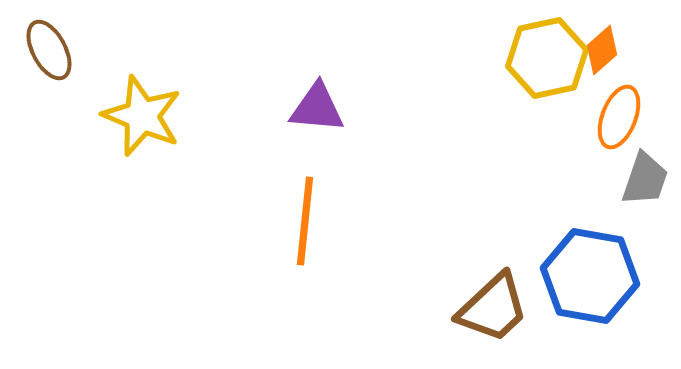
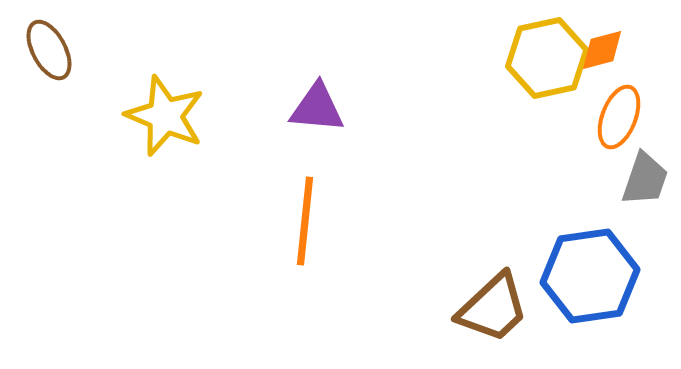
orange diamond: rotated 27 degrees clockwise
yellow star: moved 23 px right
blue hexagon: rotated 18 degrees counterclockwise
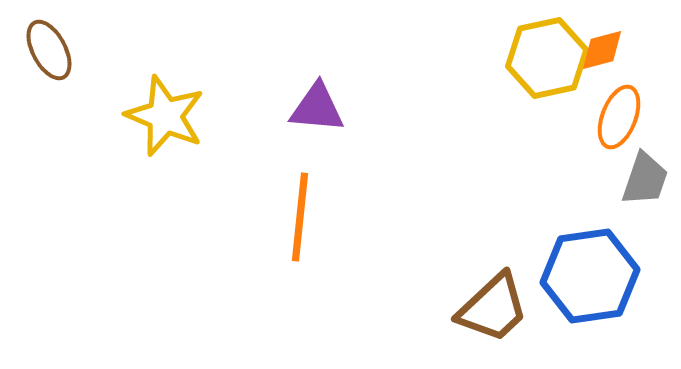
orange line: moved 5 px left, 4 px up
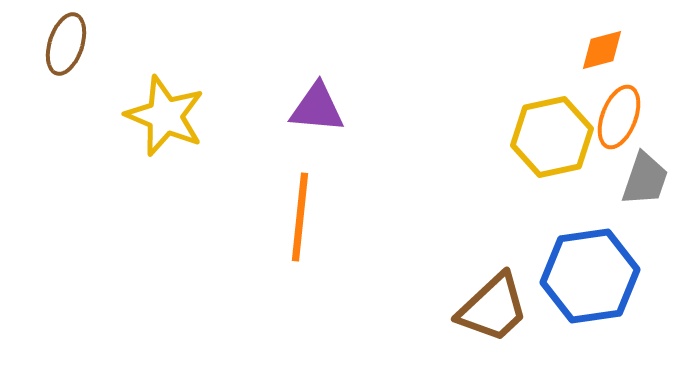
brown ellipse: moved 17 px right, 6 px up; rotated 46 degrees clockwise
yellow hexagon: moved 5 px right, 79 px down
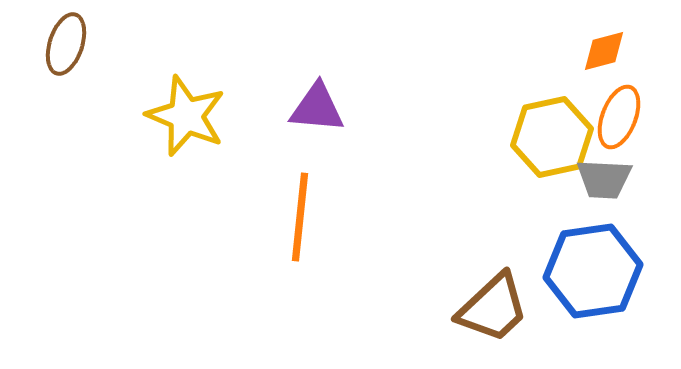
orange diamond: moved 2 px right, 1 px down
yellow star: moved 21 px right
gray trapezoid: moved 41 px left; rotated 74 degrees clockwise
blue hexagon: moved 3 px right, 5 px up
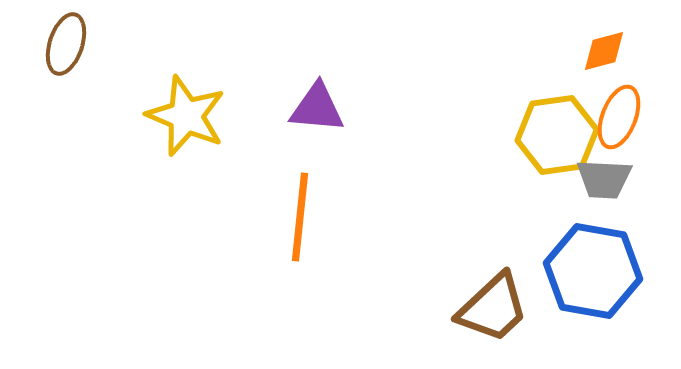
yellow hexagon: moved 5 px right, 2 px up; rotated 4 degrees clockwise
blue hexagon: rotated 18 degrees clockwise
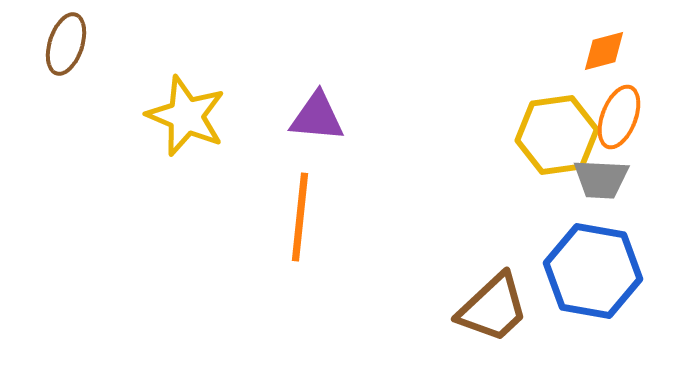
purple triangle: moved 9 px down
gray trapezoid: moved 3 px left
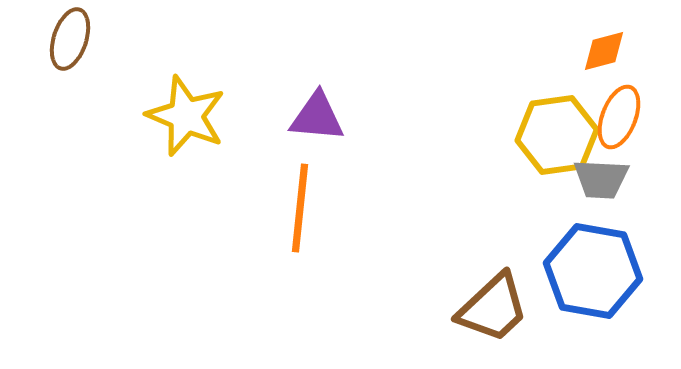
brown ellipse: moved 4 px right, 5 px up
orange line: moved 9 px up
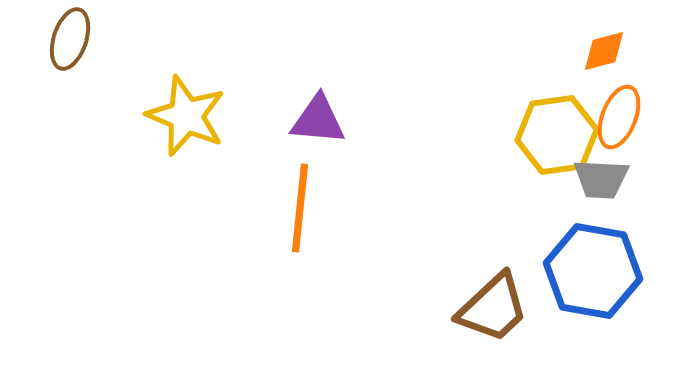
purple triangle: moved 1 px right, 3 px down
